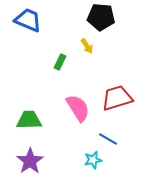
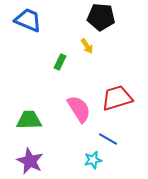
pink semicircle: moved 1 px right, 1 px down
purple star: rotated 12 degrees counterclockwise
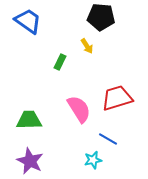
blue trapezoid: moved 1 px down; rotated 12 degrees clockwise
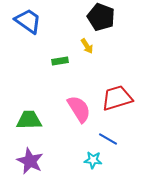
black pentagon: rotated 16 degrees clockwise
green rectangle: moved 1 px up; rotated 56 degrees clockwise
cyan star: rotated 18 degrees clockwise
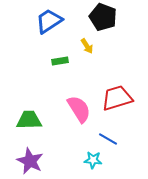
black pentagon: moved 2 px right
blue trapezoid: moved 21 px right; rotated 68 degrees counterclockwise
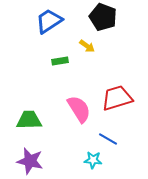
yellow arrow: rotated 21 degrees counterclockwise
purple star: rotated 12 degrees counterclockwise
